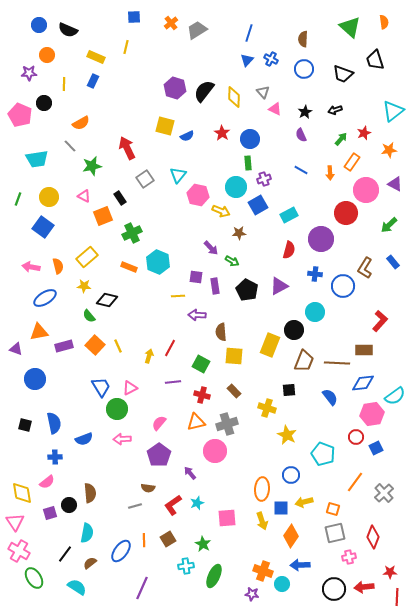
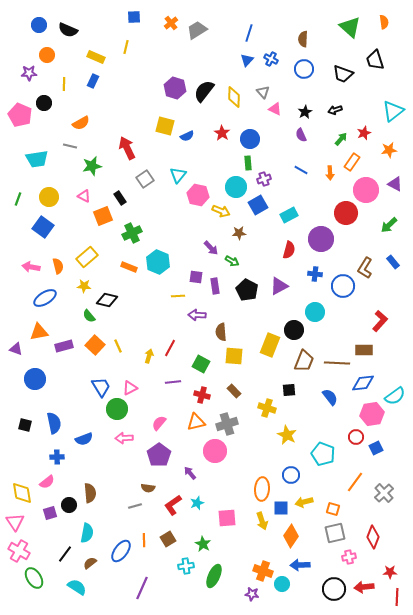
gray line at (70, 146): rotated 32 degrees counterclockwise
pink arrow at (122, 439): moved 2 px right, 1 px up
blue cross at (55, 457): moved 2 px right
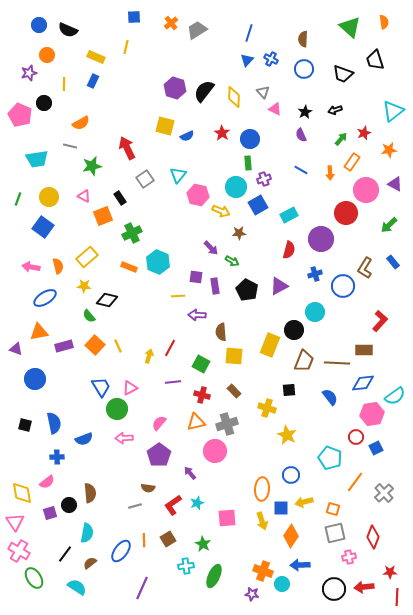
purple star at (29, 73): rotated 14 degrees counterclockwise
blue cross at (315, 274): rotated 24 degrees counterclockwise
cyan pentagon at (323, 454): moved 7 px right, 4 px down
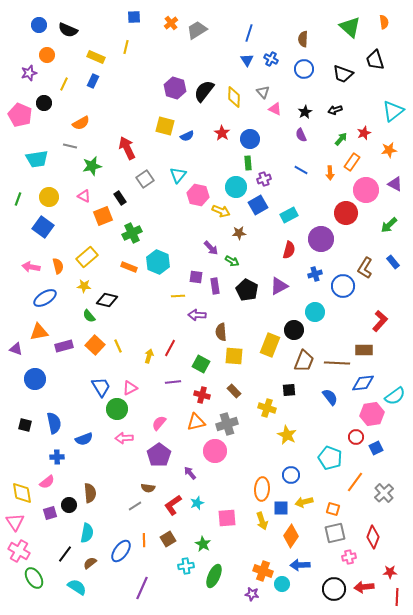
blue triangle at (247, 60): rotated 16 degrees counterclockwise
yellow line at (64, 84): rotated 24 degrees clockwise
gray line at (135, 506): rotated 16 degrees counterclockwise
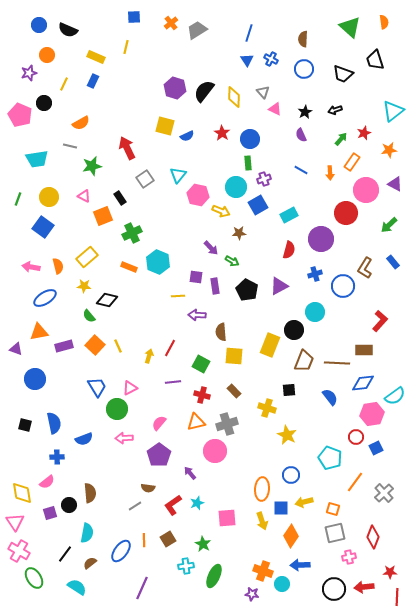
blue trapezoid at (101, 387): moved 4 px left
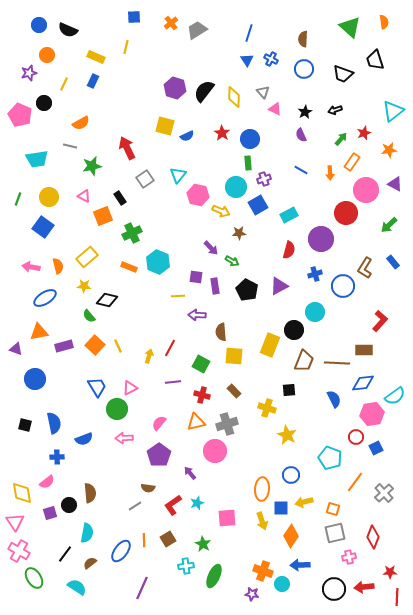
blue semicircle at (330, 397): moved 4 px right, 2 px down; rotated 12 degrees clockwise
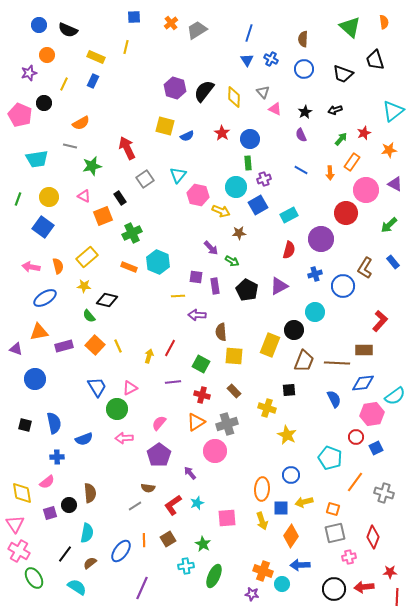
orange triangle at (196, 422): rotated 18 degrees counterclockwise
gray cross at (384, 493): rotated 30 degrees counterclockwise
pink triangle at (15, 522): moved 2 px down
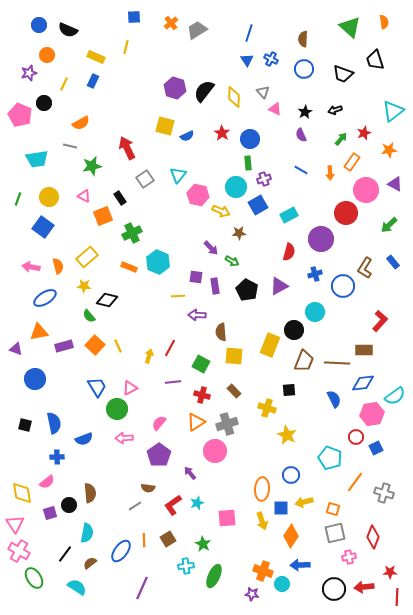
red semicircle at (289, 250): moved 2 px down
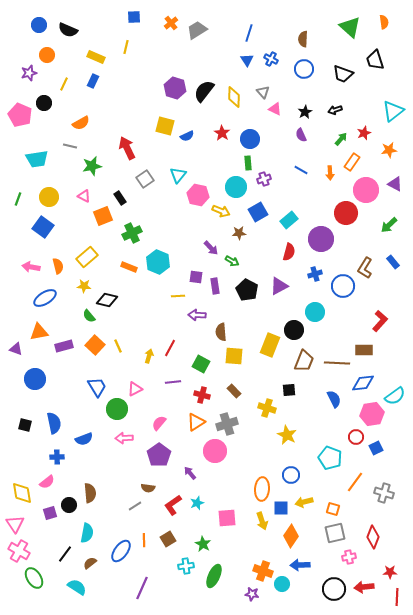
blue square at (258, 205): moved 7 px down
cyan rectangle at (289, 215): moved 5 px down; rotated 12 degrees counterclockwise
pink triangle at (130, 388): moved 5 px right, 1 px down
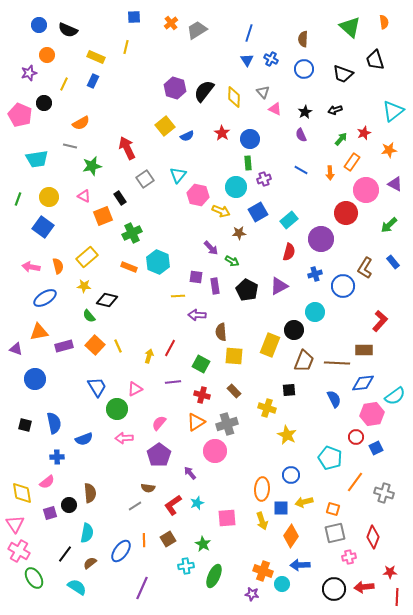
yellow square at (165, 126): rotated 36 degrees clockwise
